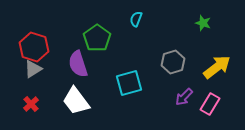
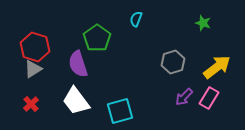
red hexagon: moved 1 px right
cyan square: moved 9 px left, 28 px down
pink rectangle: moved 1 px left, 6 px up
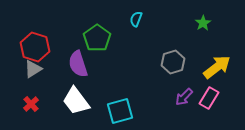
green star: rotated 21 degrees clockwise
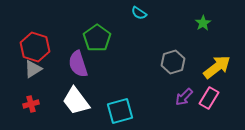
cyan semicircle: moved 3 px right, 6 px up; rotated 77 degrees counterclockwise
red cross: rotated 28 degrees clockwise
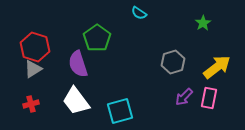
pink rectangle: rotated 20 degrees counterclockwise
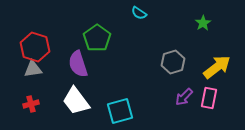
gray triangle: rotated 24 degrees clockwise
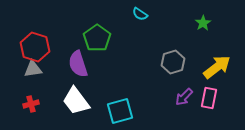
cyan semicircle: moved 1 px right, 1 px down
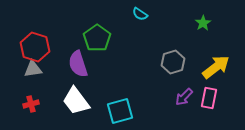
yellow arrow: moved 1 px left
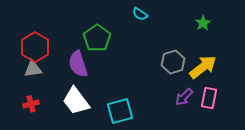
red hexagon: rotated 12 degrees clockwise
yellow arrow: moved 13 px left
